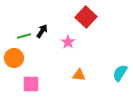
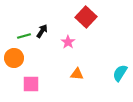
orange triangle: moved 2 px left, 1 px up
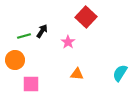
orange circle: moved 1 px right, 2 px down
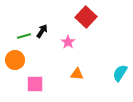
pink square: moved 4 px right
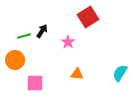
red square: moved 2 px right; rotated 15 degrees clockwise
pink square: moved 1 px up
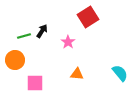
cyan semicircle: rotated 108 degrees clockwise
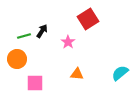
red square: moved 2 px down
orange circle: moved 2 px right, 1 px up
cyan semicircle: rotated 90 degrees counterclockwise
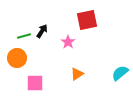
red square: moved 1 px left, 1 px down; rotated 20 degrees clockwise
orange circle: moved 1 px up
orange triangle: rotated 40 degrees counterclockwise
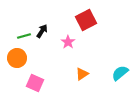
red square: moved 1 px left; rotated 15 degrees counterclockwise
orange triangle: moved 5 px right
pink square: rotated 24 degrees clockwise
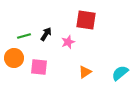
red square: rotated 35 degrees clockwise
black arrow: moved 4 px right, 3 px down
pink star: rotated 16 degrees clockwise
orange circle: moved 3 px left
orange triangle: moved 3 px right, 2 px up
pink square: moved 4 px right, 16 px up; rotated 18 degrees counterclockwise
